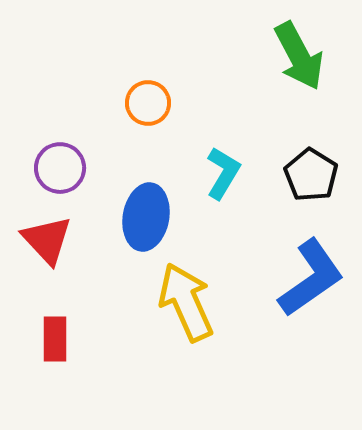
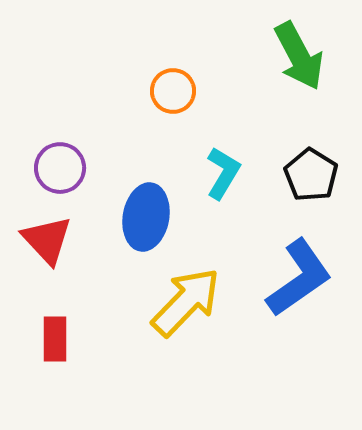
orange circle: moved 25 px right, 12 px up
blue L-shape: moved 12 px left
yellow arrow: rotated 68 degrees clockwise
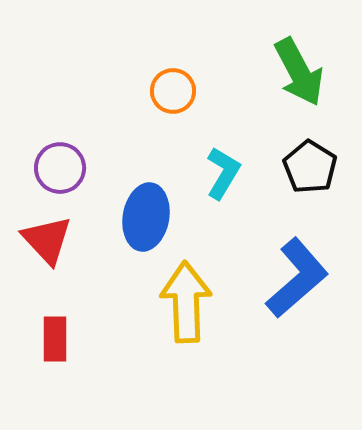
green arrow: moved 16 px down
black pentagon: moved 1 px left, 8 px up
blue L-shape: moved 2 px left; rotated 6 degrees counterclockwise
yellow arrow: rotated 46 degrees counterclockwise
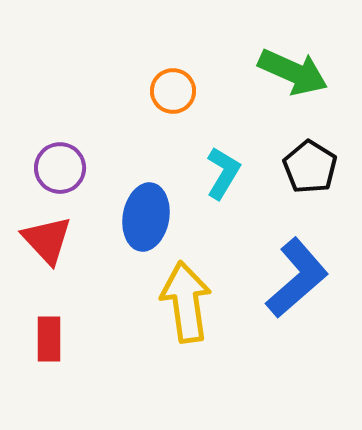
green arrow: moved 6 px left; rotated 38 degrees counterclockwise
yellow arrow: rotated 6 degrees counterclockwise
red rectangle: moved 6 px left
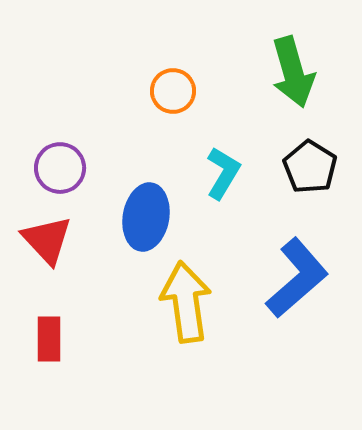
green arrow: rotated 50 degrees clockwise
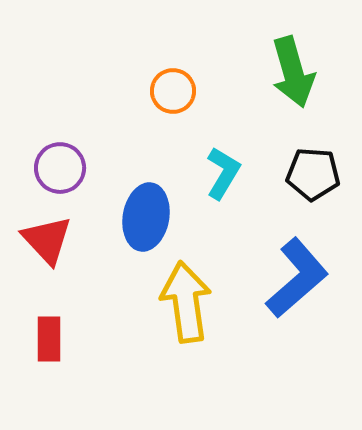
black pentagon: moved 3 px right, 7 px down; rotated 28 degrees counterclockwise
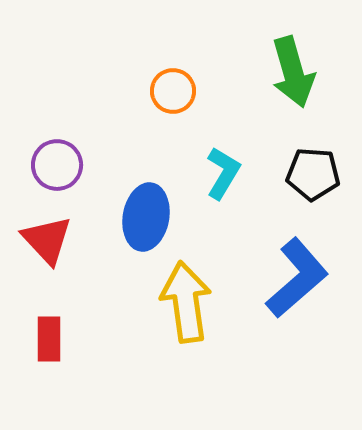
purple circle: moved 3 px left, 3 px up
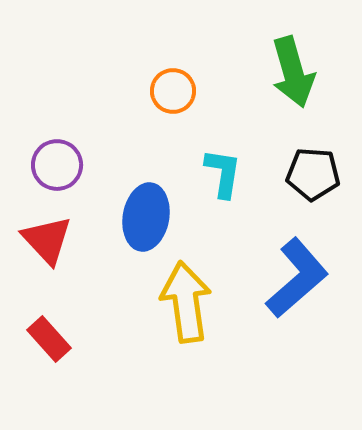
cyan L-shape: rotated 22 degrees counterclockwise
red rectangle: rotated 42 degrees counterclockwise
